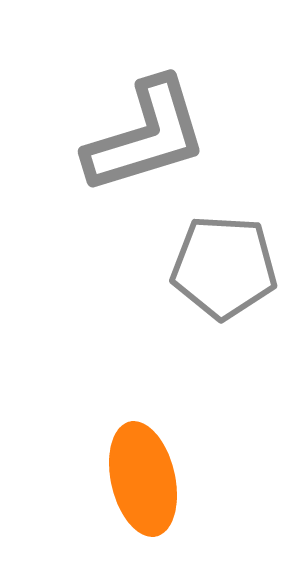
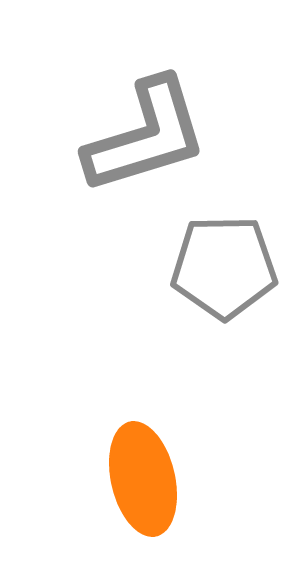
gray pentagon: rotated 4 degrees counterclockwise
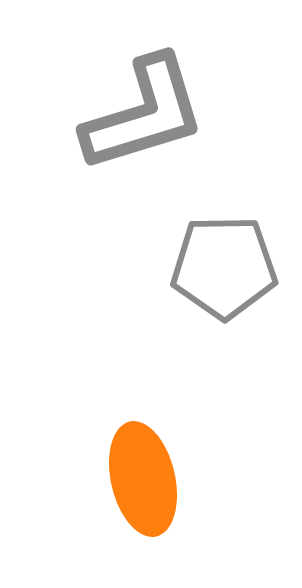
gray L-shape: moved 2 px left, 22 px up
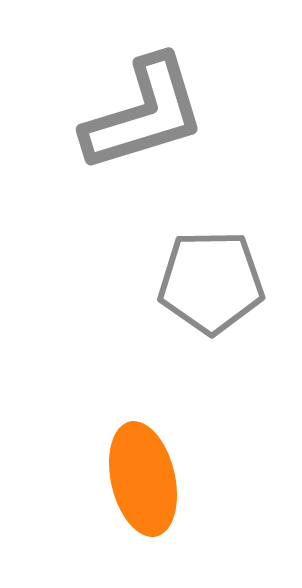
gray pentagon: moved 13 px left, 15 px down
